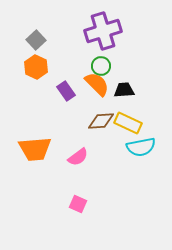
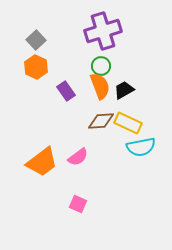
orange semicircle: moved 3 px right, 2 px down; rotated 24 degrees clockwise
black trapezoid: rotated 25 degrees counterclockwise
orange trapezoid: moved 7 px right, 13 px down; rotated 32 degrees counterclockwise
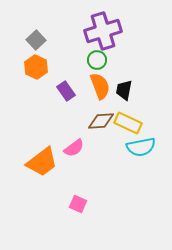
green circle: moved 4 px left, 6 px up
black trapezoid: rotated 50 degrees counterclockwise
pink semicircle: moved 4 px left, 9 px up
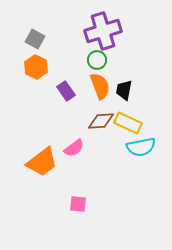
gray square: moved 1 px left, 1 px up; rotated 18 degrees counterclockwise
pink square: rotated 18 degrees counterclockwise
